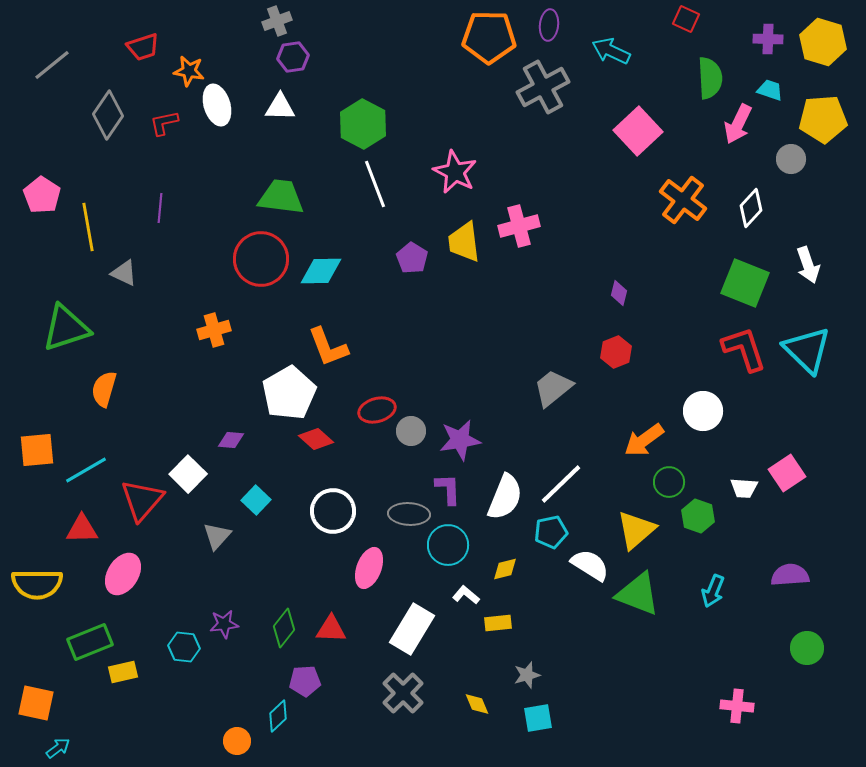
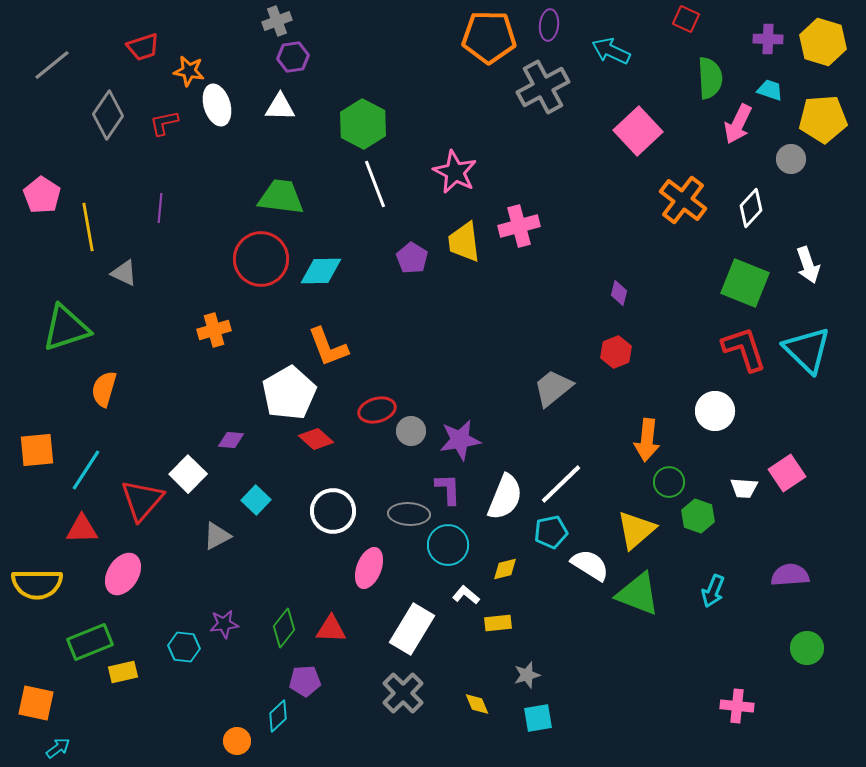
white circle at (703, 411): moved 12 px right
orange arrow at (644, 440): moved 3 px right; rotated 48 degrees counterclockwise
cyan line at (86, 470): rotated 27 degrees counterclockwise
gray triangle at (217, 536): rotated 20 degrees clockwise
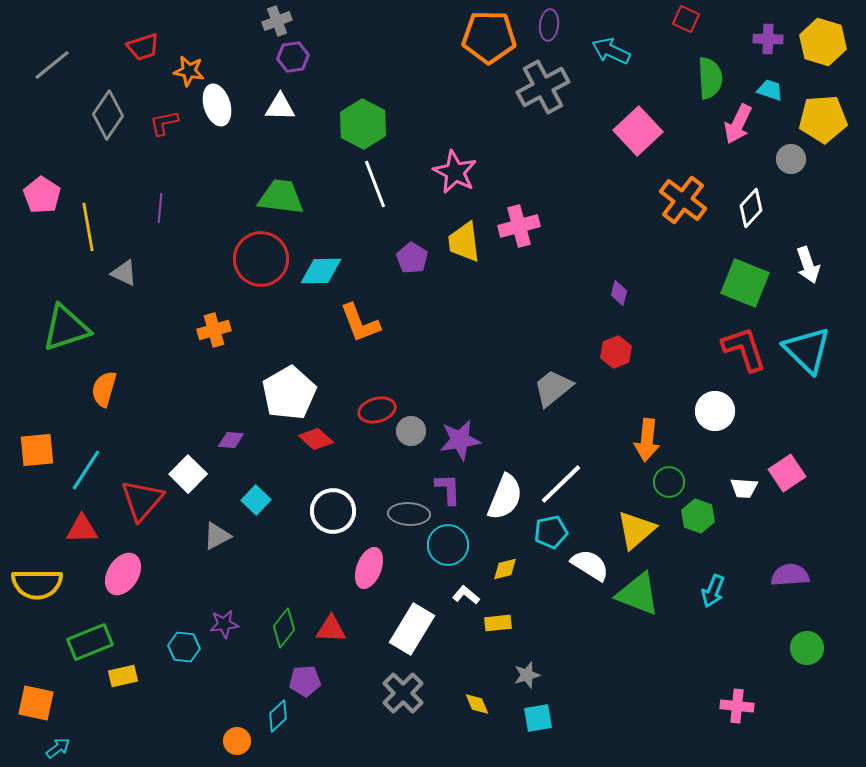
orange L-shape at (328, 347): moved 32 px right, 24 px up
yellow rectangle at (123, 672): moved 4 px down
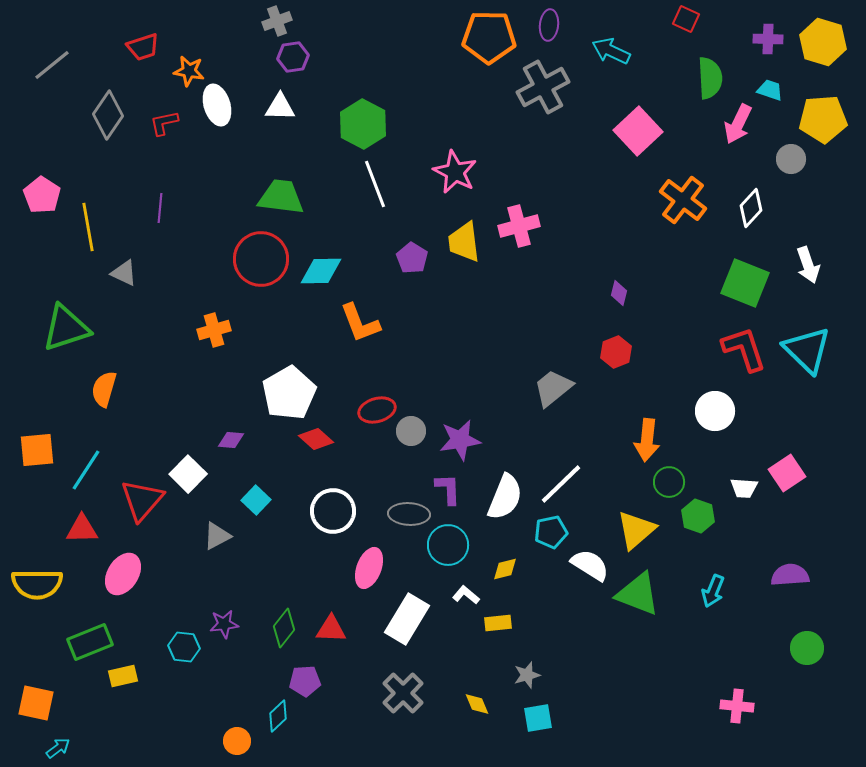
white rectangle at (412, 629): moved 5 px left, 10 px up
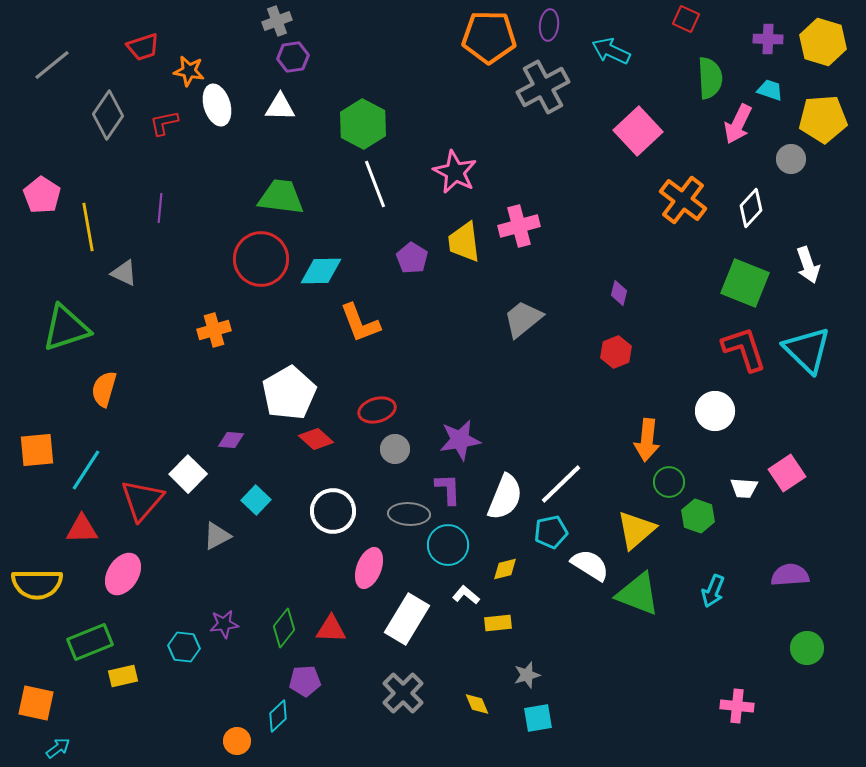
gray trapezoid at (553, 388): moved 30 px left, 69 px up
gray circle at (411, 431): moved 16 px left, 18 px down
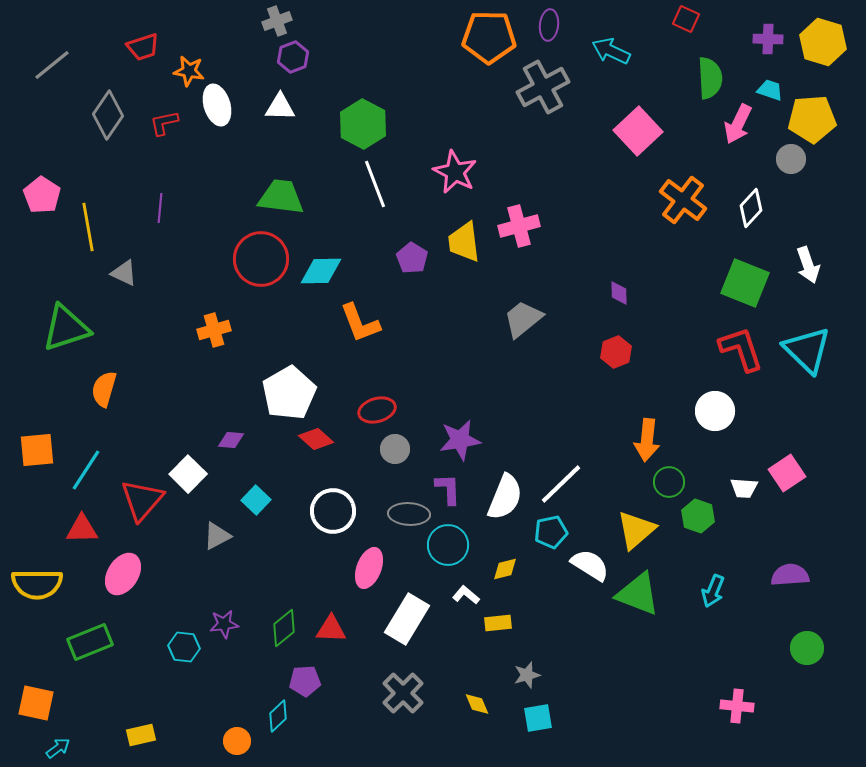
purple hexagon at (293, 57): rotated 12 degrees counterclockwise
yellow pentagon at (823, 119): moved 11 px left
purple diamond at (619, 293): rotated 15 degrees counterclockwise
red L-shape at (744, 349): moved 3 px left
green diamond at (284, 628): rotated 12 degrees clockwise
yellow rectangle at (123, 676): moved 18 px right, 59 px down
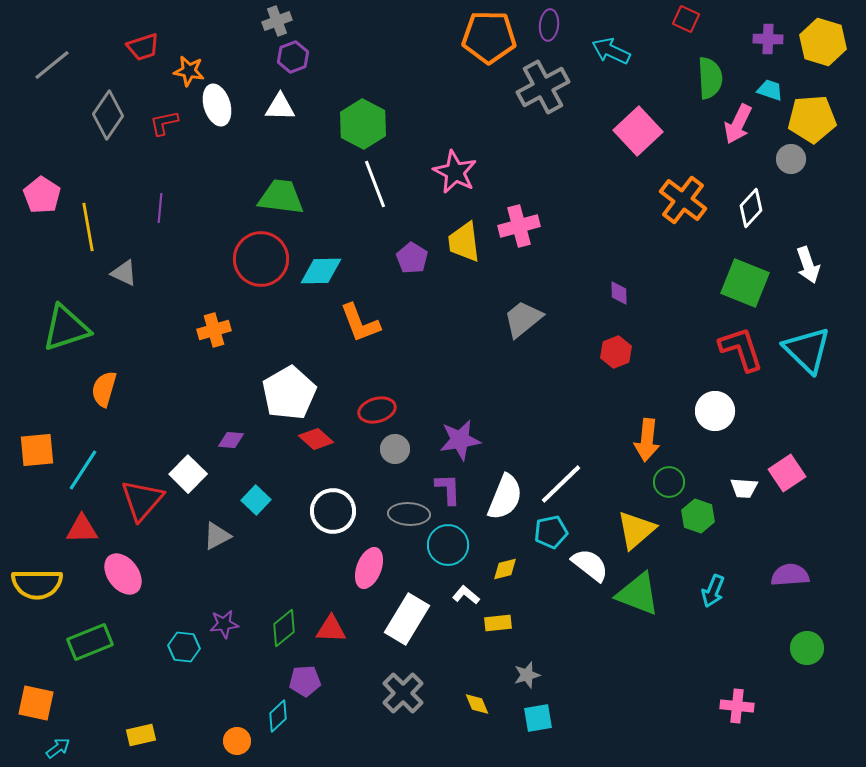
cyan line at (86, 470): moved 3 px left
white semicircle at (590, 565): rotated 6 degrees clockwise
pink ellipse at (123, 574): rotated 69 degrees counterclockwise
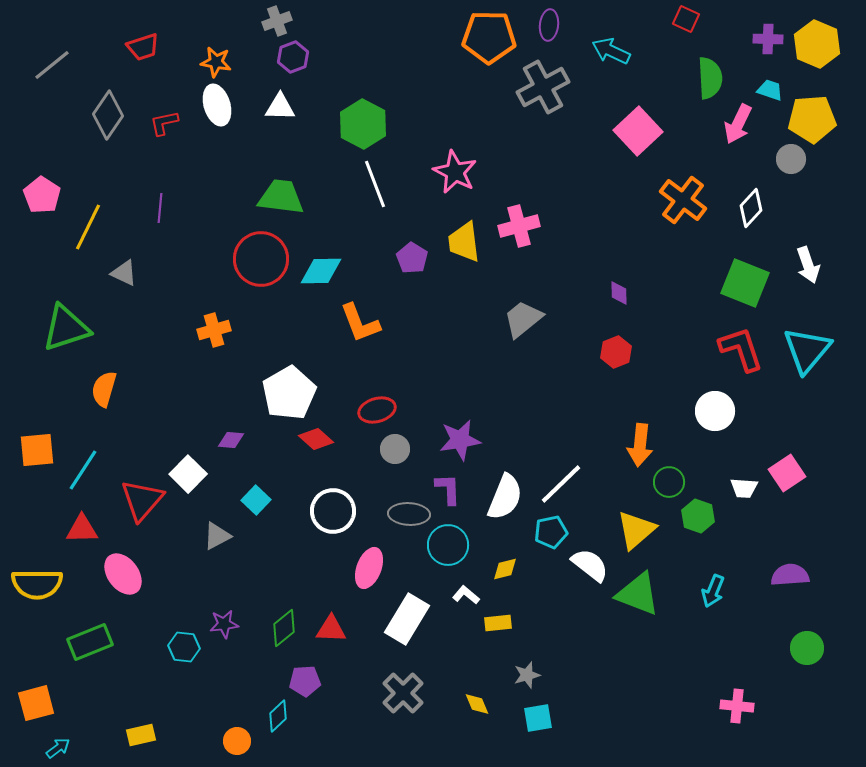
yellow hexagon at (823, 42): moved 6 px left, 2 px down; rotated 6 degrees clockwise
orange star at (189, 71): moved 27 px right, 9 px up
yellow line at (88, 227): rotated 36 degrees clockwise
cyan triangle at (807, 350): rotated 26 degrees clockwise
orange arrow at (647, 440): moved 7 px left, 5 px down
orange square at (36, 703): rotated 27 degrees counterclockwise
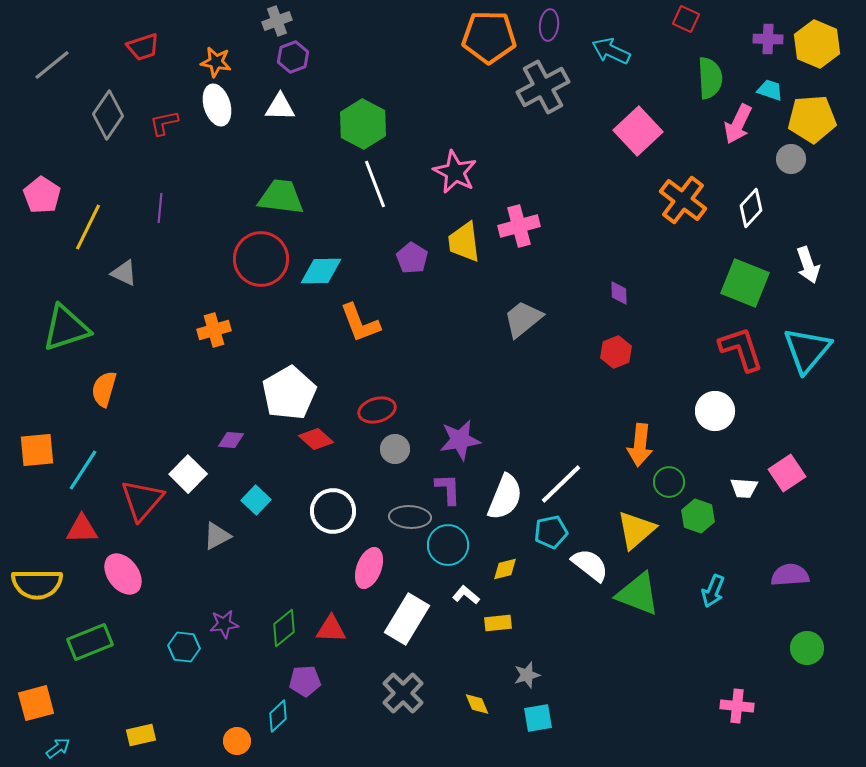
gray ellipse at (409, 514): moved 1 px right, 3 px down
